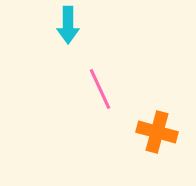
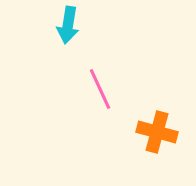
cyan arrow: rotated 9 degrees clockwise
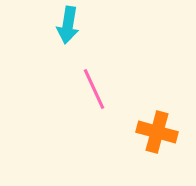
pink line: moved 6 px left
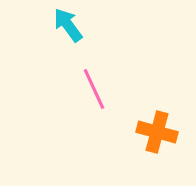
cyan arrow: rotated 135 degrees clockwise
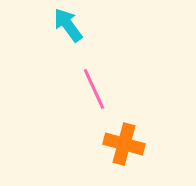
orange cross: moved 33 px left, 12 px down
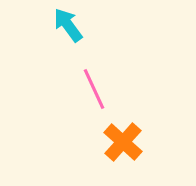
orange cross: moved 1 px left, 2 px up; rotated 27 degrees clockwise
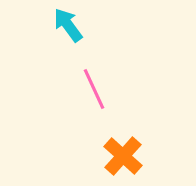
orange cross: moved 14 px down
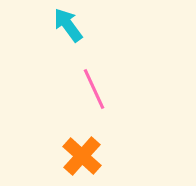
orange cross: moved 41 px left
